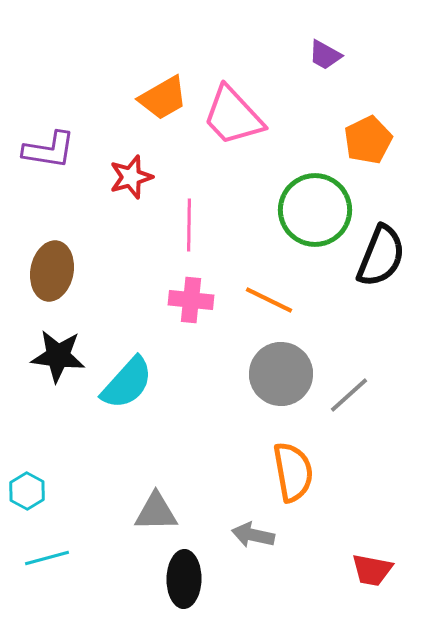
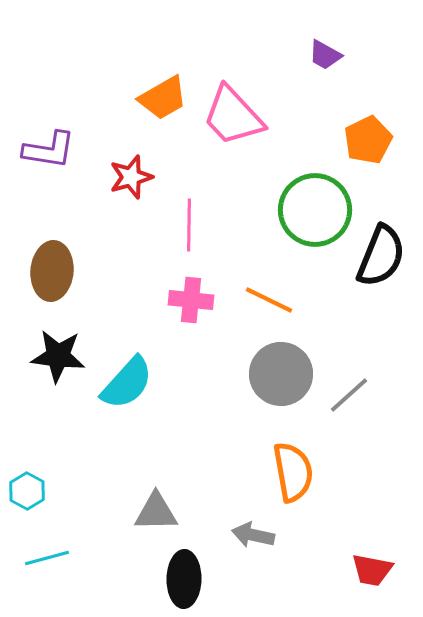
brown ellipse: rotated 6 degrees counterclockwise
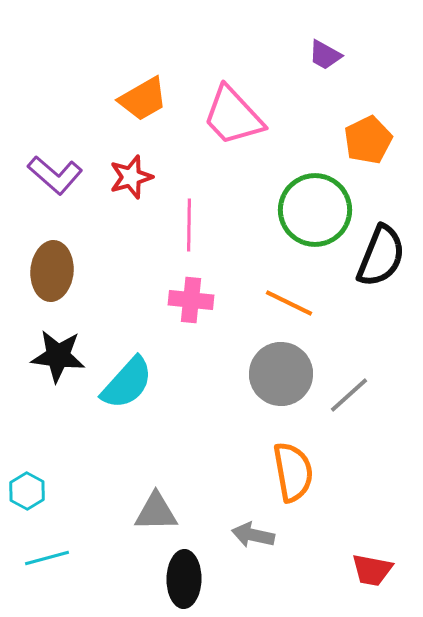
orange trapezoid: moved 20 px left, 1 px down
purple L-shape: moved 6 px right, 25 px down; rotated 32 degrees clockwise
orange line: moved 20 px right, 3 px down
